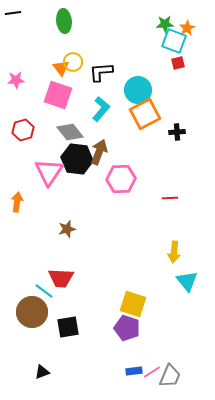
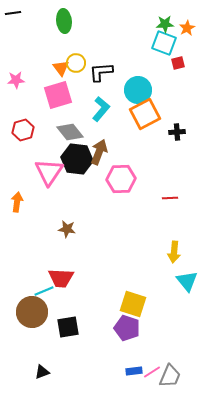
cyan square: moved 10 px left, 2 px down
yellow circle: moved 3 px right, 1 px down
pink square: rotated 36 degrees counterclockwise
brown star: rotated 24 degrees clockwise
cyan line: rotated 60 degrees counterclockwise
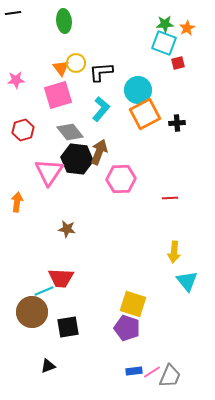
black cross: moved 9 px up
black triangle: moved 6 px right, 6 px up
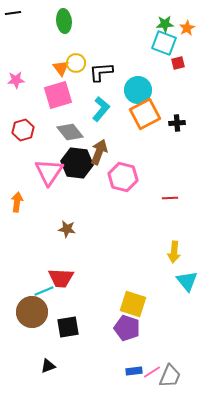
black hexagon: moved 4 px down
pink hexagon: moved 2 px right, 2 px up; rotated 16 degrees clockwise
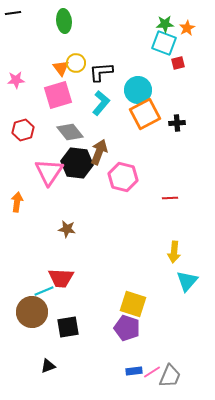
cyan L-shape: moved 6 px up
cyan triangle: rotated 20 degrees clockwise
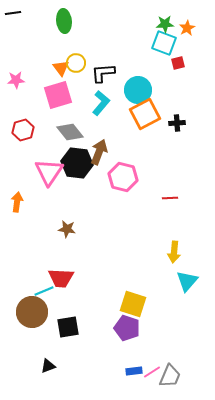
black L-shape: moved 2 px right, 1 px down
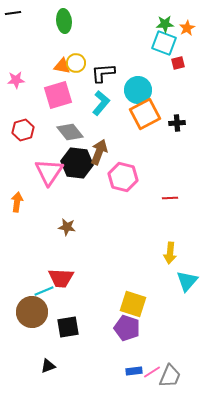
orange triangle: moved 1 px right, 2 px up; rotated 42 degrees counterclockwise
brown star: moved 2 px up
yellow arrow: moved 4 px left, 1 px down
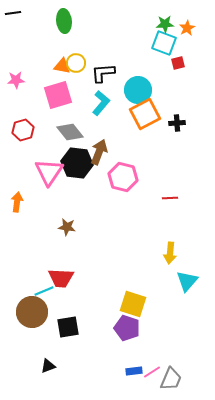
gray trapezoid: moved 1 px right, 3 px down
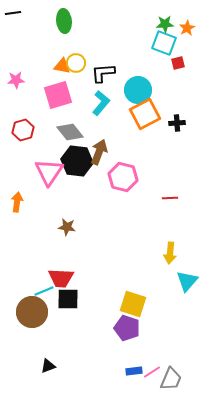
black hexagon: moved 2 px up
black square: moved 28 px up; rotated 10 degrees clockwise
